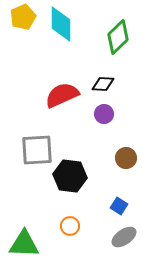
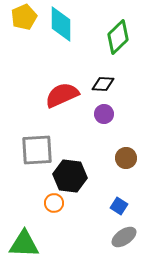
yellow pentagon: moved 1 px right
orange circle: moved 16 px left, 23 px up
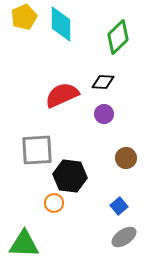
black diamond: moved 2 px up
blue square: rotated 18 degrees clockwise
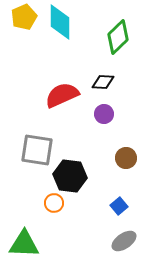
cyan diamond: moved 1 px left, 2 px up
gray square: rotated 12 degrees clockwise
gray ellipse: moved 4 px down
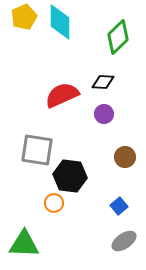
brown circle: moved 1 px left, 1 px up
